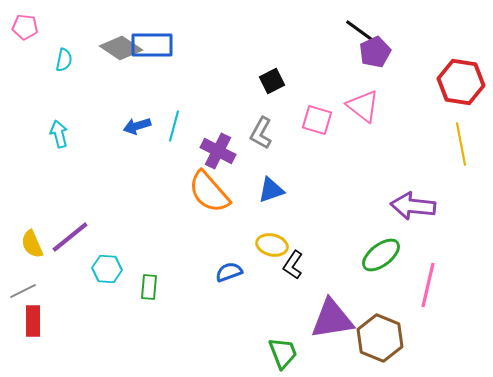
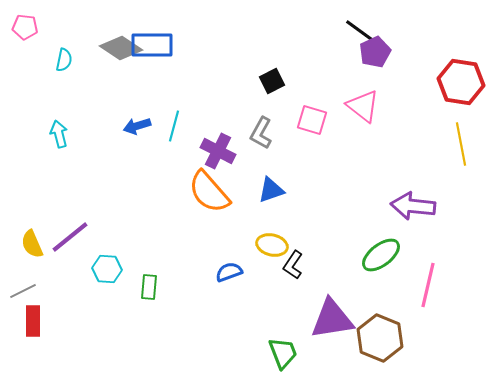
pink square: moved 5 px left
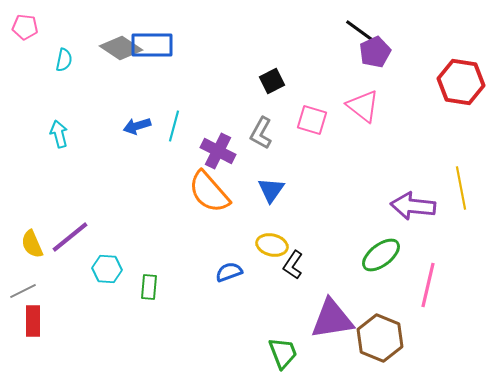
yellow line: moved 44 px down
blue triangle: rotated 36 degrees counterclockwise
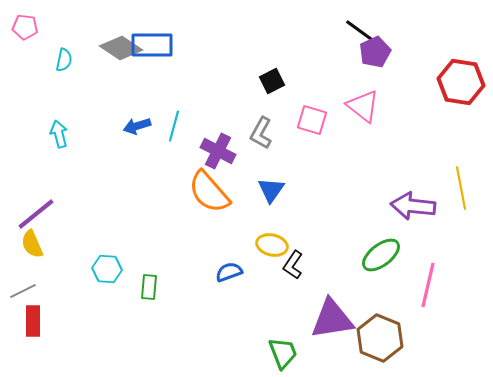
purple line: moved 34 px left, 23 px up
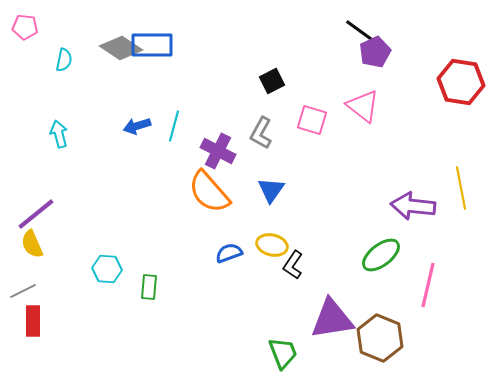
blue semicircle: moved 19 px up
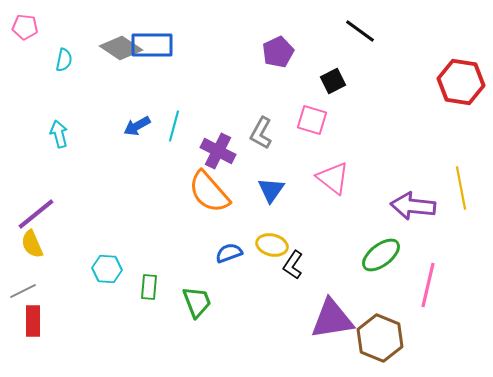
purple pentagon: moved 97 px left
black square: moved 61 px right
pink triangle: moved 30 px left, 72 px down
blue arrow: rotated 12 degrees counterclockwise
green trapezoid: moved 86 px left, 51 px up
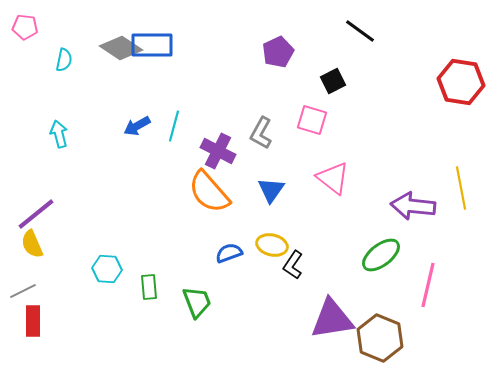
green rectangle: rotated 10 degrees counterclockwise
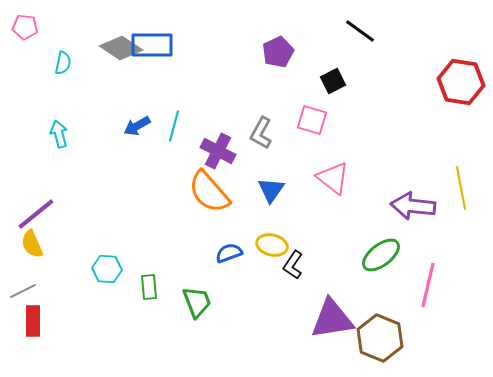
cyan semicircle: moved 1 px left, 3 px down
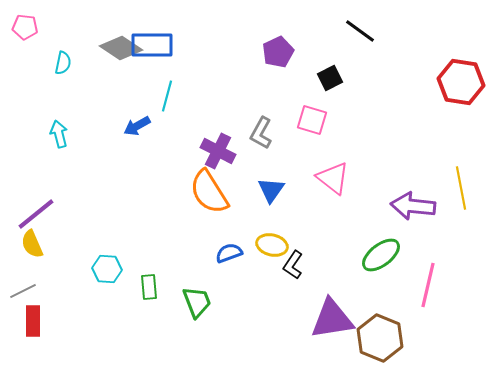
black square: moved 3 px left, 3 px up
cyan line: moved 7 px left, 30 px up
orange semicircle: rotated 9 degrees clockwise
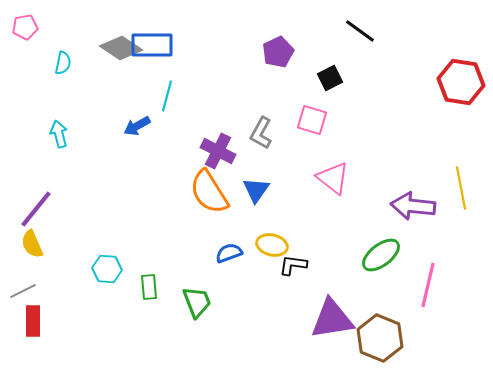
pink pentagon: rotated 15 degrees counterclockwise
blue triangle: moved 15 px left
purple line: moved 5 px up; rotated 12 degrees counterclockwise
black L-shape: rotated 64 degrees clockwise
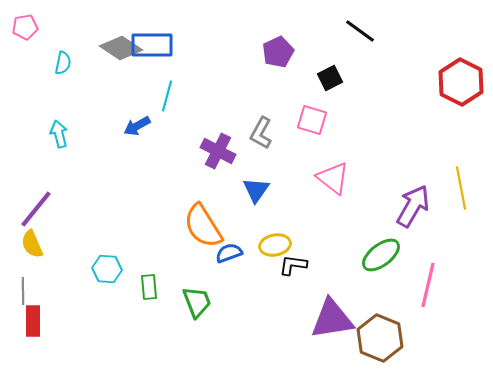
red hexagon: rotated 18 degrees clockwise
orange semicircle: moved 6 px left, 34 px down
purple arrow: rotated 114 degrees clockwise
yellow ellipse: moved 3 px right; rotated 24 degrees counterclockwise
gray line: rotated 64 degrees counterclockwise
